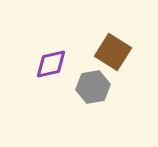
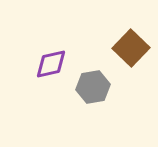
brown square: moved 18 px right, 4 px up; rotated 12 degrees clockwise
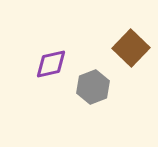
gray hexagon: rotated 12 degrees counterclockwise
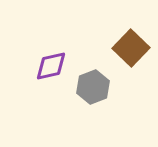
purple diamond: moved 2 px down
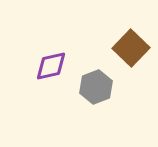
gray hexagon: moved 3 px right
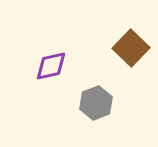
gray hexagon: moved 16 px down
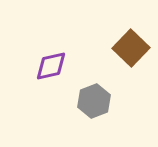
gray hexagon: moved 2 px left, 2 px up
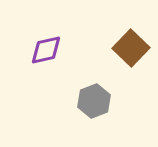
purple diamond: moved 5 px left, 16 px up
